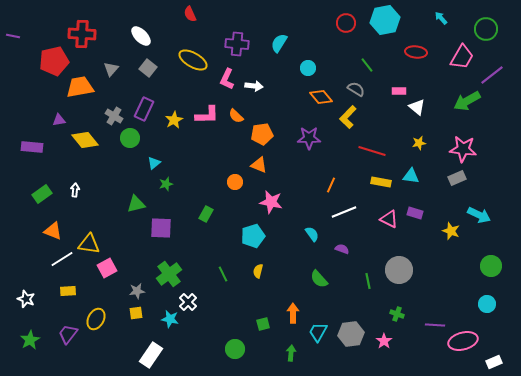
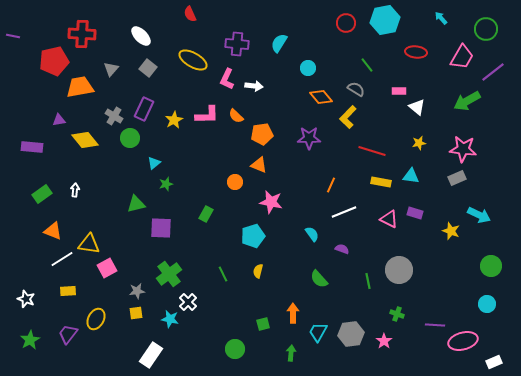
purple line at (492, 75): moved 1 px right, 3 px up
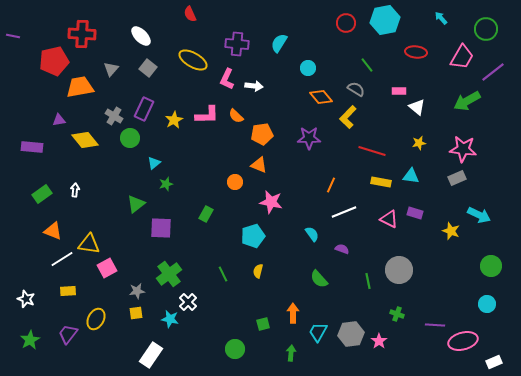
green triangle at (136, 204): rotated 24 degrees counterclockwise
pink star at (384, 341): moved 5 px left
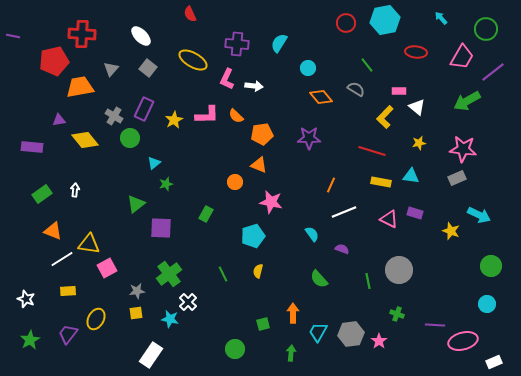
yellow L-shape at (348, 117): moved 37 px right
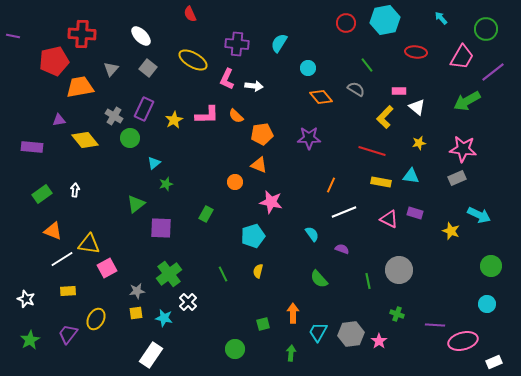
cyan star at (170, 319): moved 6 px left, 1 px up
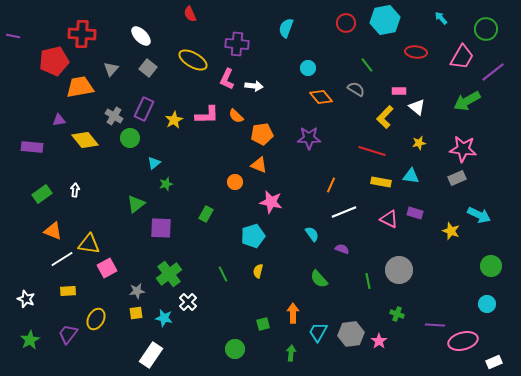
cyan semicircle at (279, 43): moved 7 px right, 15 px up; rotated 12 degrees counterclockwise
